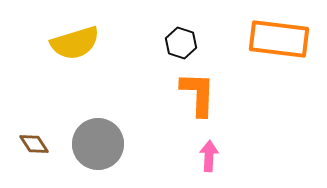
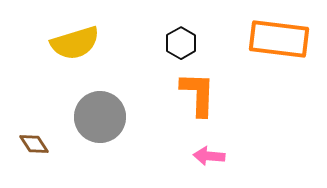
black hexagon: rotated 12 degrees clockwise
gray circle: moved 2 px right, 27 px up
pink arrow: rotated 88 degrees counterclockwise
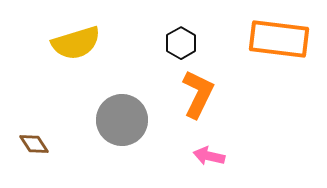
yellow semicircle: moved 1 px right
orange L-shape: rotated 24 degrees clockwise
gray circle: moved 22 px right, 3 px down
pink arrow: rotated 8 degrees clockwise
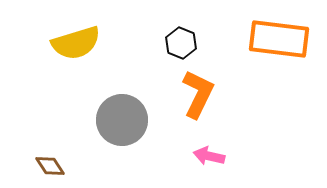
black hexagon: rotated 8 degrees counterclockwise
brown diamond: moved 16 px right, 22 px down
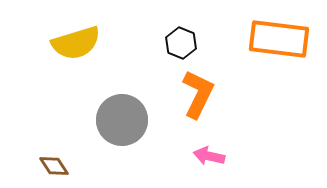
brown diamond: moved 4 px right
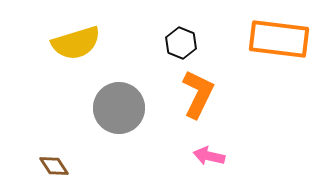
gray circle: moved 3 px left, 12 px up
